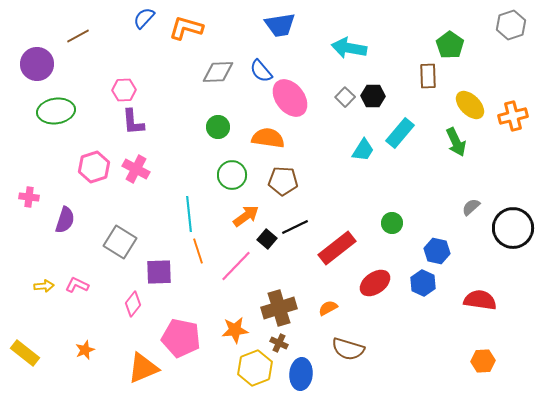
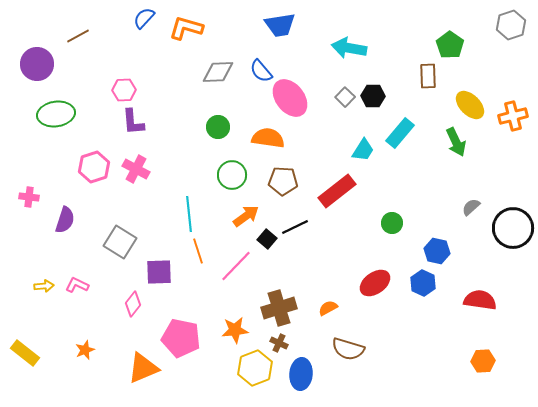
green ellipse at (56, 111): moved 3 px down
red rectangle at (337, 248): moved 57 px up
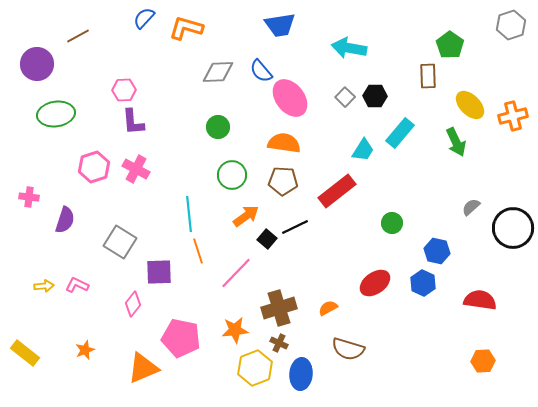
black hexagon at (373, 96): moved 2 px right
orange semicircle at (268, 138): moved 16 px right, 5 px down
pink line at (236, 266): moved 7 px down
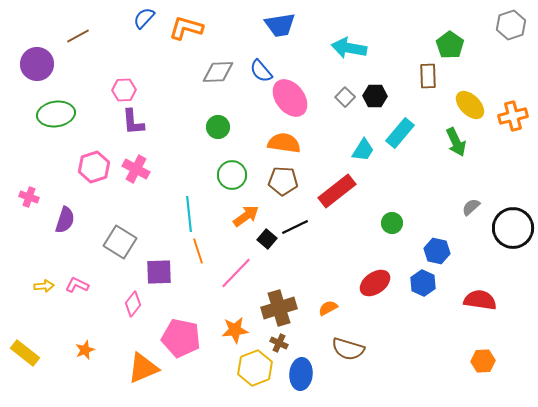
pink cross at (29, 197): rotated 12 degrees clockwise
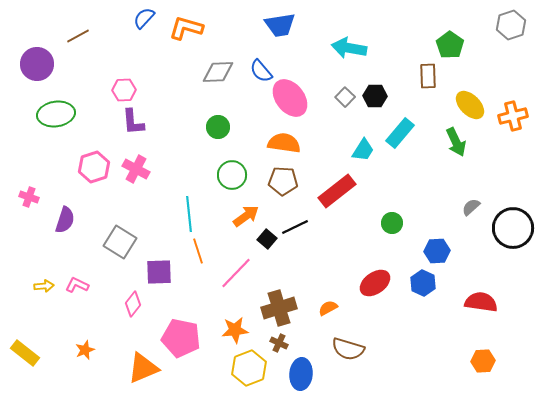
blue hexagon at (437, 251): rotated 15 degrees counterclockwise
red semicircle at (480, 300): moved 1 px right, 2 px down
yellow hexagon at (255, 368): moved 6 px left
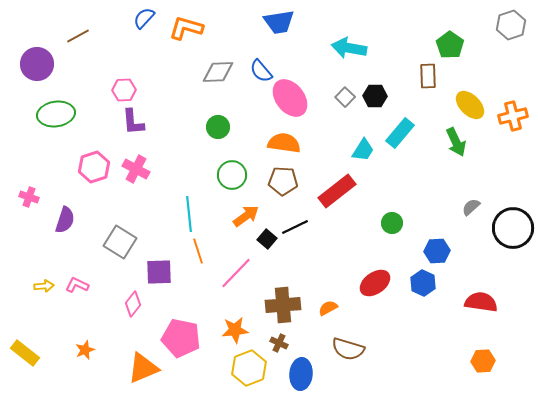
blue trapezoid at (280, 25): moved 1 px left, 3 px up
brown cross at (279, 308): moved 4 px right, 3 px up; rotated 12 degrees clockwise
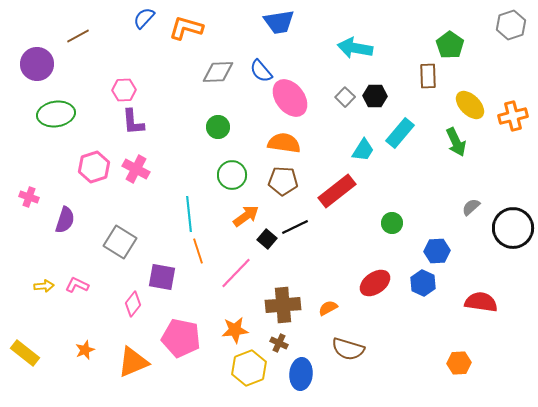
cyan arrow at (349, 48): moved 6 px right
purple square at (159, 272): moved 3 px right, 5 px down; rotated 12 degrees clockwise
orange hexagon at (483, 361): moved 24 px left, 2 px down
orange triangle at (143, 368): moved 10 px left, 6 px up
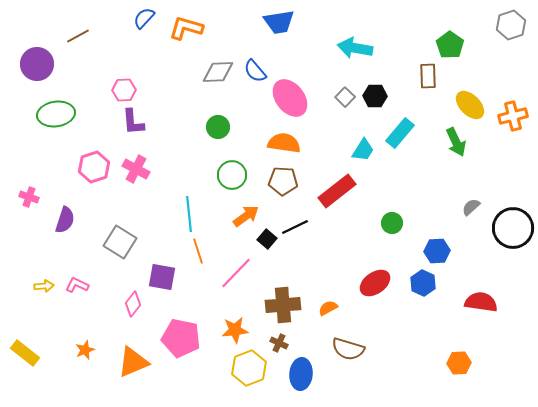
blue semicircle at (261, 71): moved 6 px left
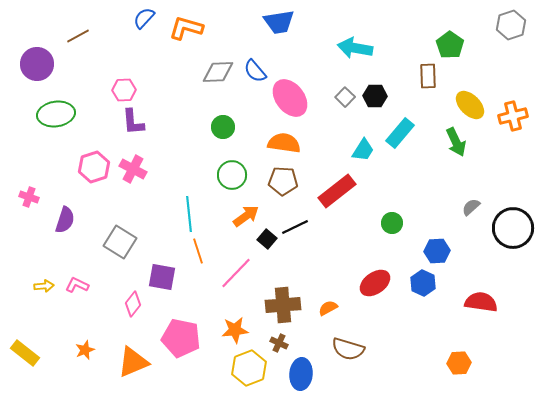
green circle at (218, 127): moved 5 px right
pink cross at (136, 169): moved 3 px left
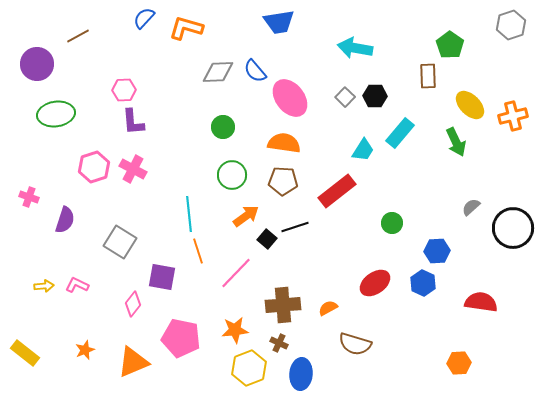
black line at (295, 227): rotated 8 degrees clockwise
brown semicircle at (348, 349): moved 7 px right, 5 px up
